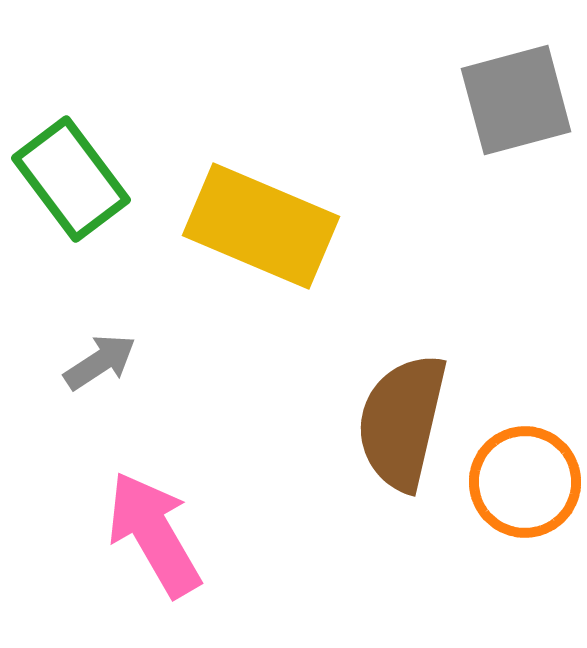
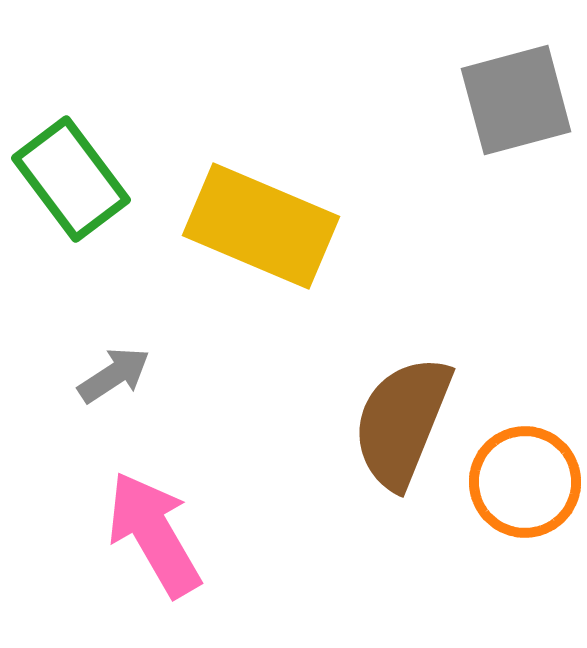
gray arrow: moved 14 px right, 13 px down
brown semicircle: rotated 9 degrees clockwise
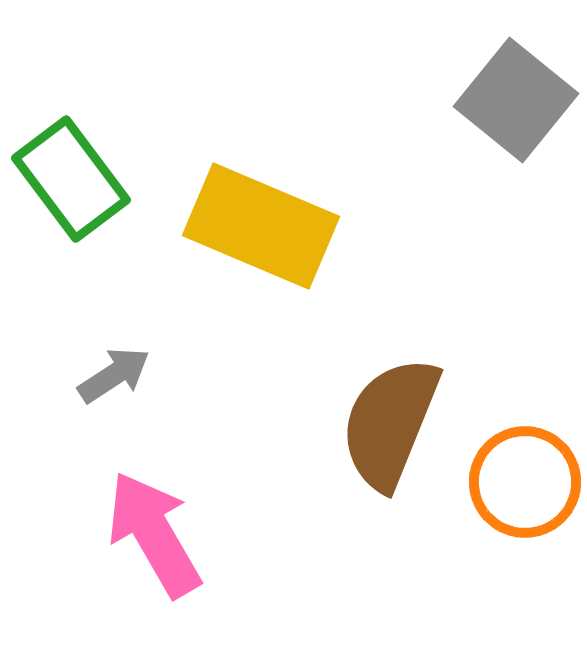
gray square: rotated 36 degrees counterclockwise
brown semicircle: moved 12 px left, 1 px down
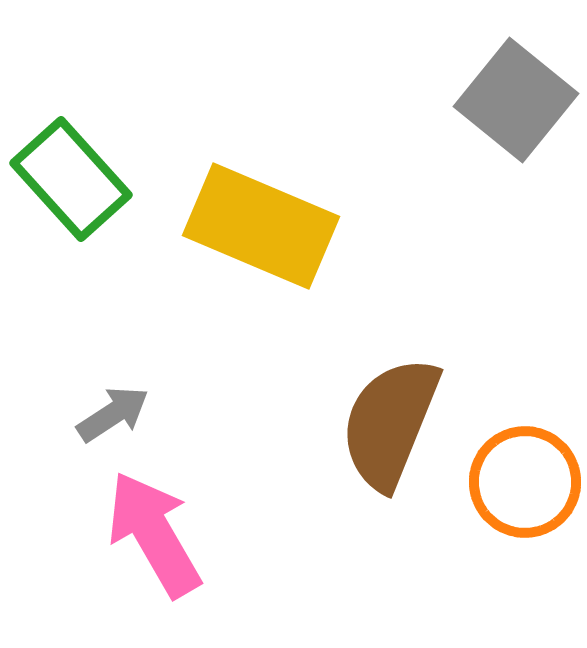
green rectangle: rotated 5 degrees counterclockwise
gray arrow: moved 1 px left, 39 px down
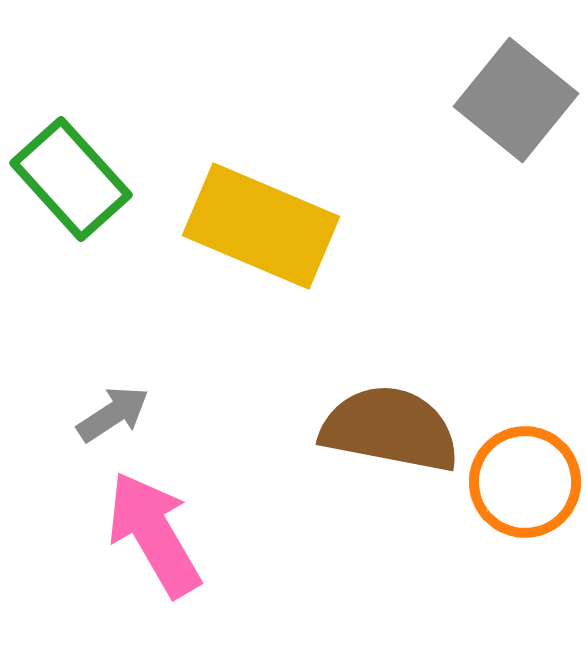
brown semicircle: moved 6 px down; rotated 79 degrees clockwise
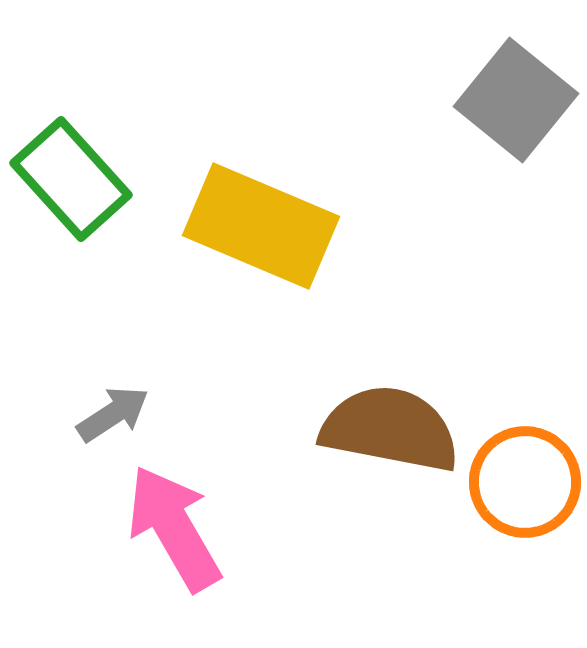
pink arrow: moved 20 px right, 6 px up
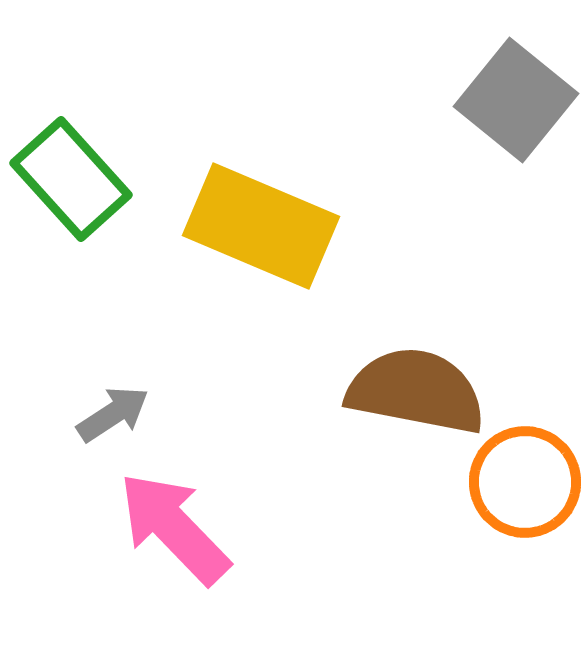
brown semicircle: moved 26 px right, 38 px up
pink arrow: rotated 14 degrees counterclockwise
